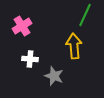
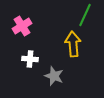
yellow arrow: moved 1 px left, 2 px up
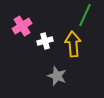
white cross: moved 15 px right, 18 px up; rotated 21 degrees counterclockwise
gray star: moved 3 px right
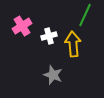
white cross: moved 4 px right, 5 px up
gray star: moved 4 px left, 1 px up
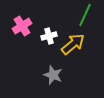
yellow arrow: rotated 55 degrees clockwise
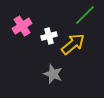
green line: rotated 20 degrees clockwise
gray star: moved 1 px up
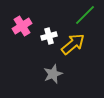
gray star: rotated 30 degrees clockwise
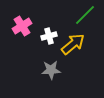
gray star: moved 2 px left, 4 px up; rotated 18 degrees clockwise
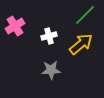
pink cross: moved 7 px left
yellow arrow: moved 8 px right
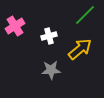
yellow arrow: moved 1 px left, 5 px down
